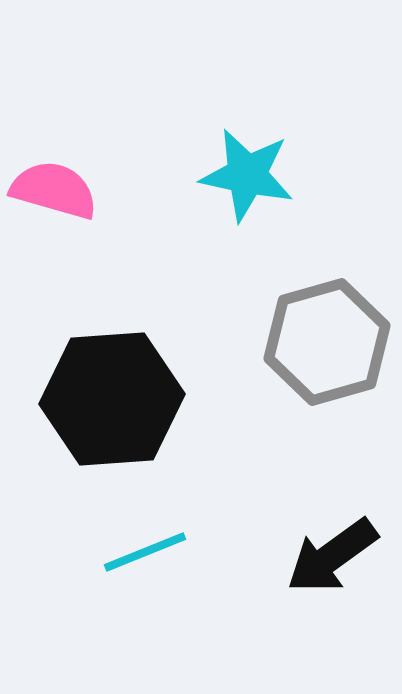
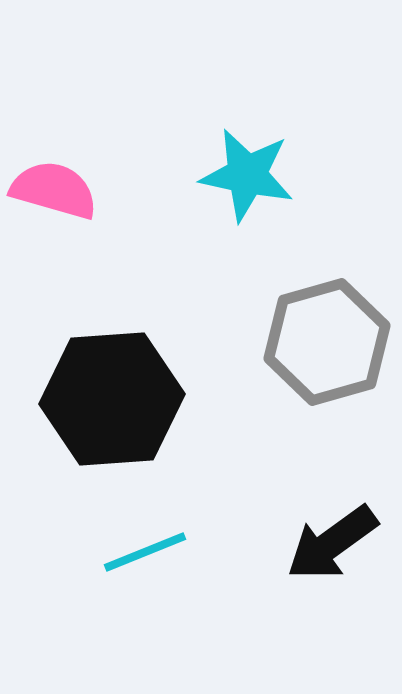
black arrow: moved 13 px up
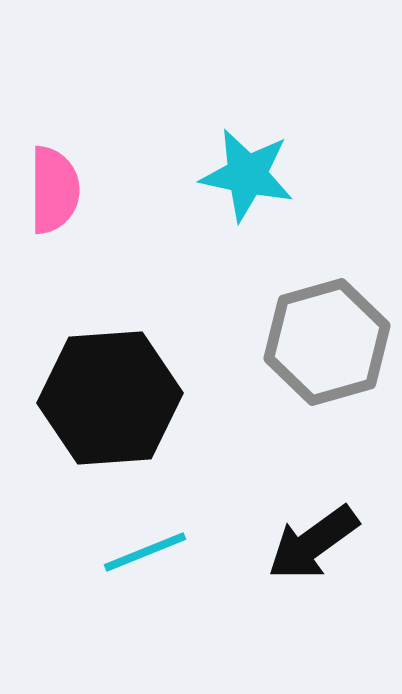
pink semicircle: rotated 74 degrees clockwise
black hexagon: moved 2 px left, 1 px up
black arrow: moved 19 px left
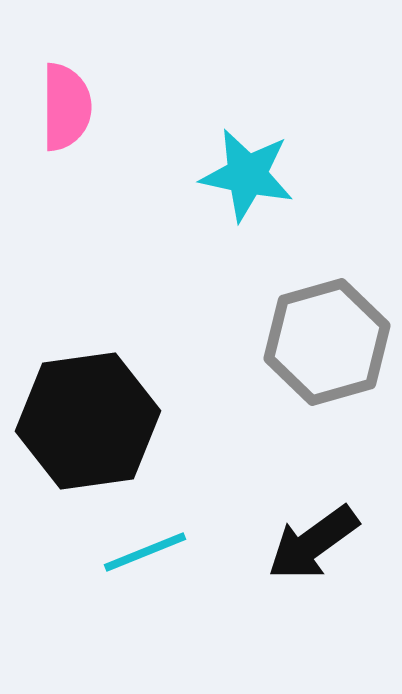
pink semicircle: moved 12 px right, 83 px up
black hexagon: moved 22 px left, 23 px down; rotated 4 degrees counterclockwise
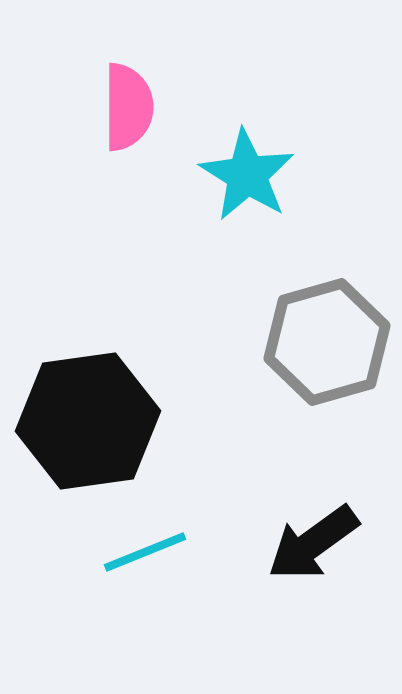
pink semicircle: moved 62 px right
cyan star: rotated 20 degrees clockwise
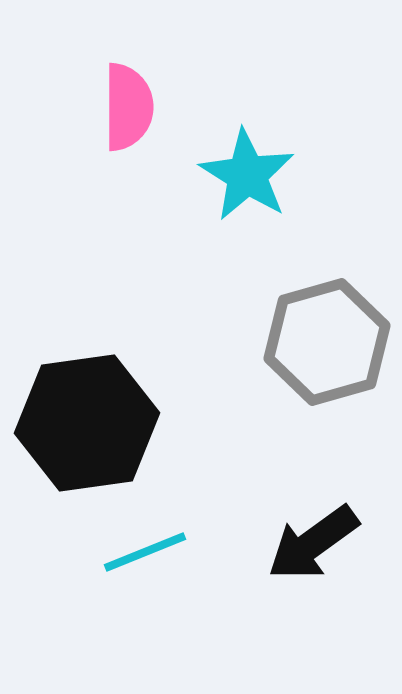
black hexagon: moved 1 px left, 2 px down
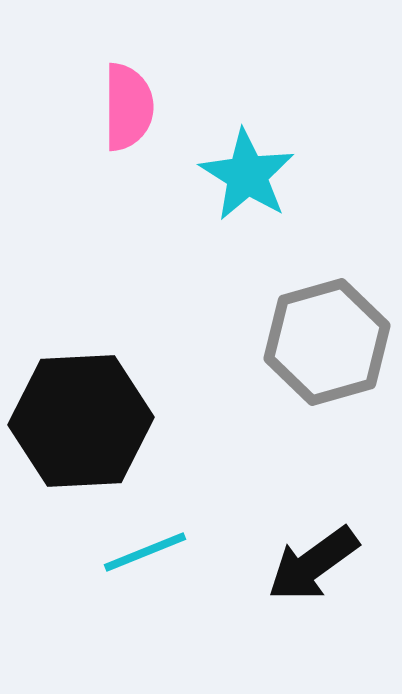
black hexagon: moved 6 px left, 2 px up; rotated 5 degrees clockwise
black arrow: moved 21 px down
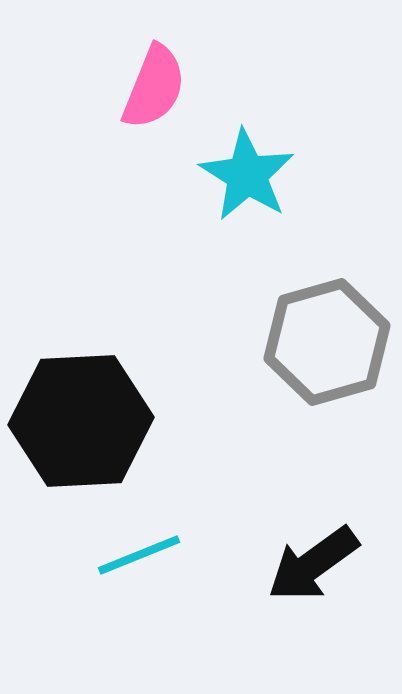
pink semicircle: moved 26 px right, 20 px up; rotated 22 degrees clockwise
cyan line: moved 6 px left, 3 px down
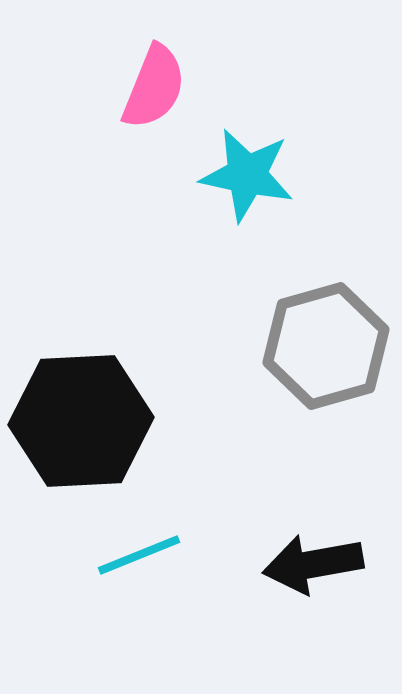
cyan star: rotated 20 degrees counterclockwise
gray hexagon: moved 1 px left, 4 px down
black arrow: rotated 26 degrees clockwise
